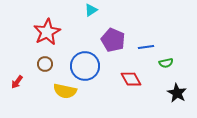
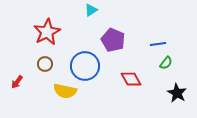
blue line: moved 12 px right, 3 px up
green semicircle: rotated 40 degrees counterclockwise
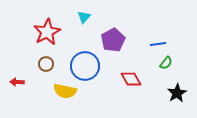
cyan triangle: moved 7 px left, 7 px down; rotated 16 degrees counterclockwise
purple pentagon: rotated 20 degrees clockwise
brown circle: moved 1 px right
red arrow: rotated 56 degrees clockwise
black star: rotated 12 degrees clockwise
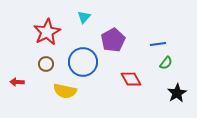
blue circle: moved 2 px left, 4 px up
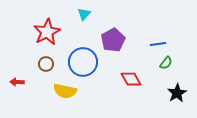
cyan triangle: moved 3 px up
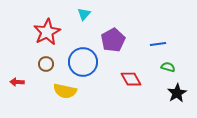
green semicircle: moved 2 px right, 4 px down; rotated 112 degrees counterclockwise
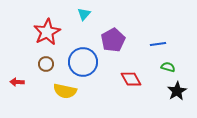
black star: moved 2 px up
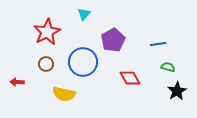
red diamond: moved 1 px left, 1 px up
yellow semicircle: moved 1 px left, 3 px down
